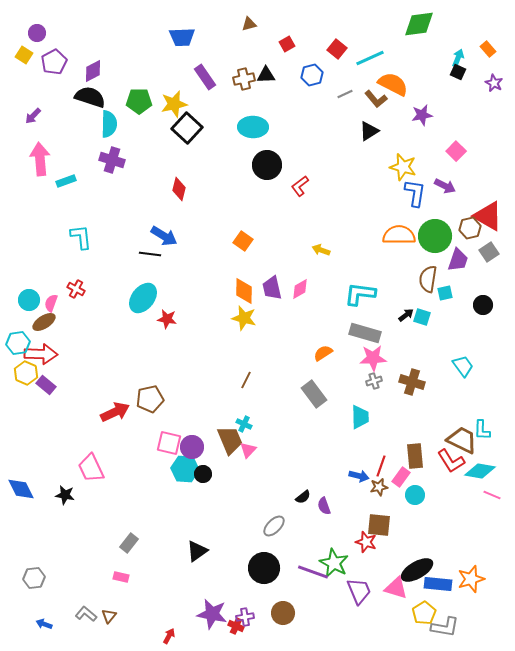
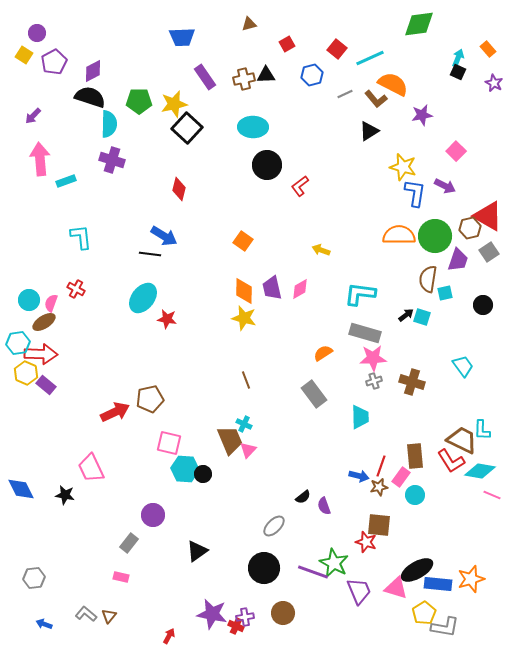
brown line at (246, 380): rotated 48 degrees counterclockwise
purple circle at (192, 447): moved 39 px left, 68 px down
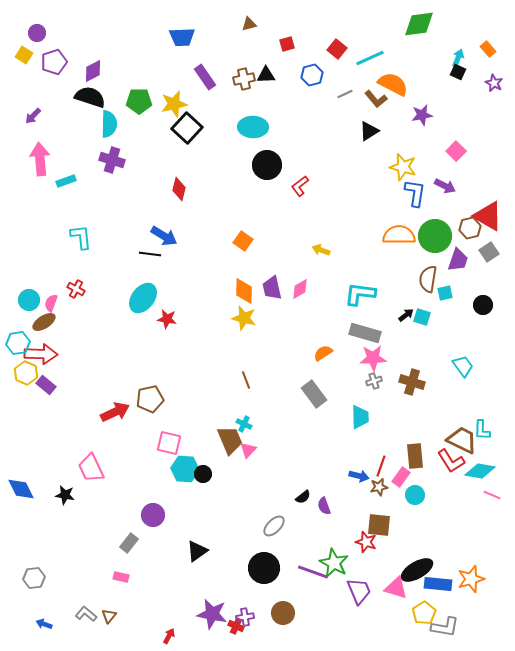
red square at (287, 44): rotated 14 degrees clockwise
purple pentagon at (54, 62): rotated 10 degrees clockwise
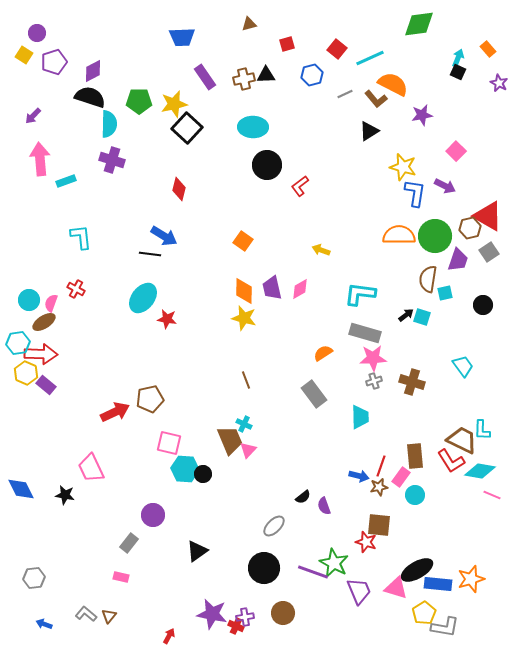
purple star at (494, 83): moved 5 px right
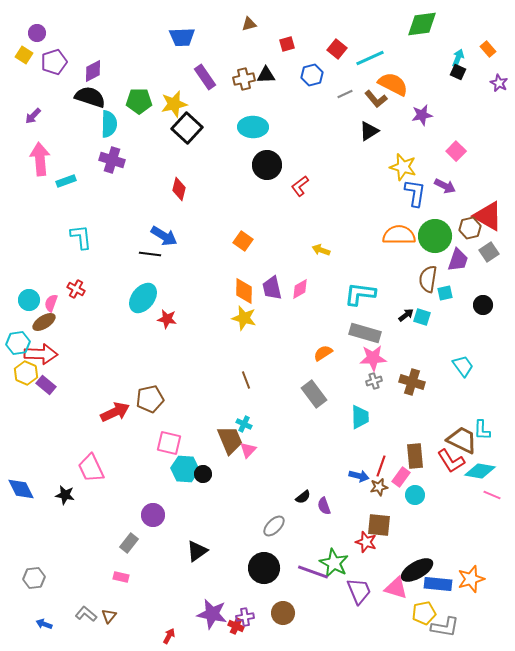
green diamond at (419, 24): moved 3 px right
yellow pentagon at (424, 613): rotated 20 degrees clockwise
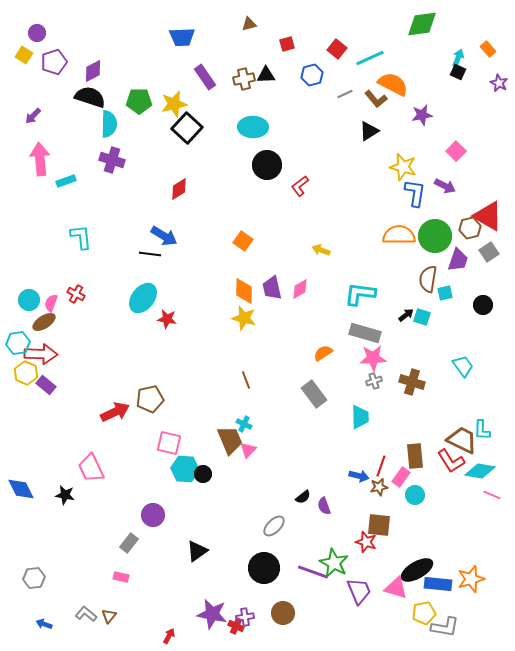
red diamond at (179, 189): rotated 45 degrees clockwise
red cross at (76, 289): moved 5 px down
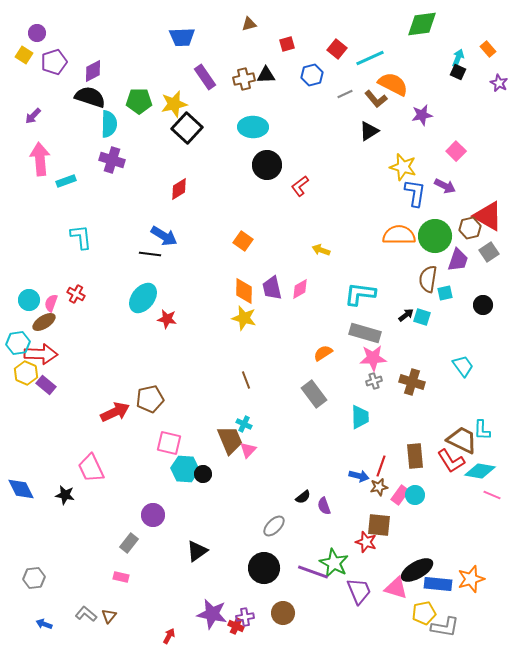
pink rectangle at (401, 477): moved 1 px left, 18 px down
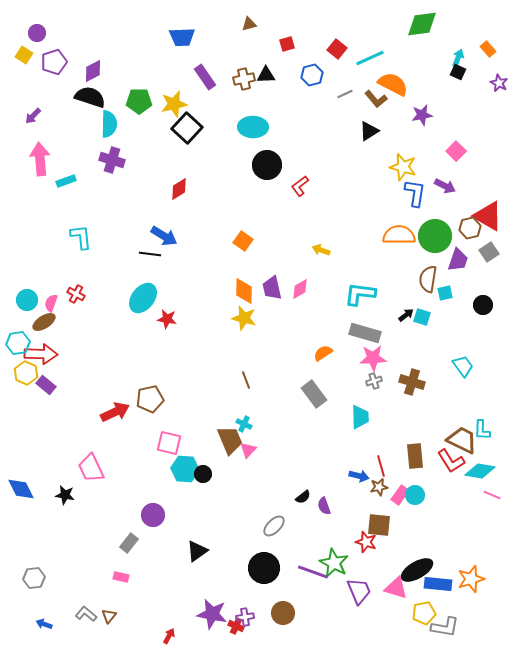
cyan circle at (29, 300): moved 2 px left
red line at (381, 466): rotated 35 degrees counterclockwise
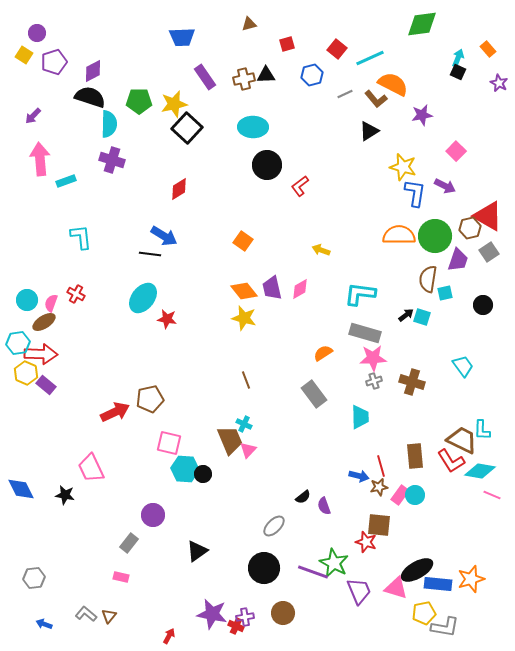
orange diamond at (244, 291): rotated 40 degrees counterclockwise
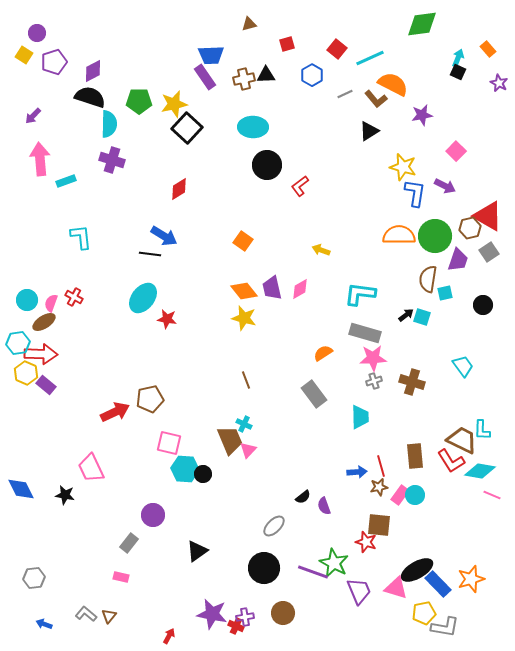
blue trapezoid at (182, 37): moved 29 px right, 18 px down
blue hexagon at (312, 75): rotated 15 degrees counterclockwise
red cross at (76, 294): moved 2 px left, 3 px down
blue arrow at (359, 476): moved 2 px left, 4 px up; rotated 18 degrees counterclockwise
blue rectangle at (438, 584): rotated 40 degrees clockwise
